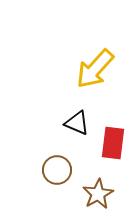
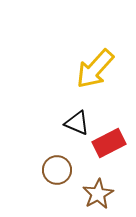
red rectangle: moved 4 px left; rotated 56 degrees clockwise
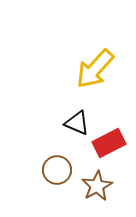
brown star: moved 1 px left, 8 px up
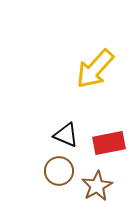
black triangle: moved 11 px left, 12 px down
red rectangle: rotated 16 degrees clockwise
brown circle: moved 2 px right, 1 px down
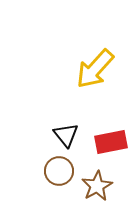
black triangle: rotated 28 degrees clockwise
red rectangle: moved 2 px right, 1 px up
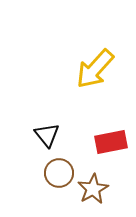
black triangle: moved 19 px left
brown circle: moved 2 px down
brown star: moved 4 px left, 3 px down
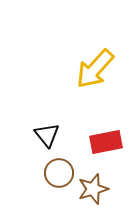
red rectangle: moved 5 px left
brown star: rotated 12 degrees clockwise
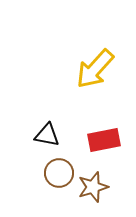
black triangle: rotated 40 degrees counterclockwise
red rectangle: moved 2 px left, 2 px up
brown star: moved 2 px up
